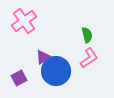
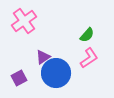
green semicircle: rotated 56 degrees clockwise
blue circle: moved 2 px down
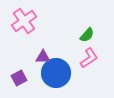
purple triangle: rotated 35 degrees clockwise
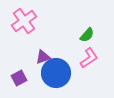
purple triangle: rotated 21 degrees counterclockwise
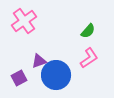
green semicircle: moved 1 px right, 4 px up
purple triangle: moved 4 px left, 4 px down
blue circle: moved 2 px down
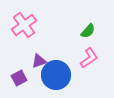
pink cross: moved 4 px down
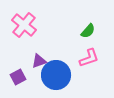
pink cross: rotated 15 degrees counterclockwise
pink L-shape: rotated 15 degrees clockwise
purple square: moved 1 px left, 1 px up
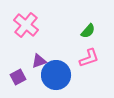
pink cross: moved 2 px right
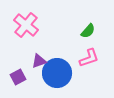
blue circle: moved 1 px right, 2 px up
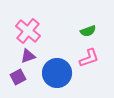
pink cross: moved 2 px right, 6 px down
green semicircle: rotated 28 degrees clockwise
purple triangle: moved 11 px left, 5 px up
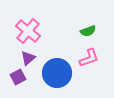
purple triangle: moved 2 px down; rotated 21 degrees counterclockwise
